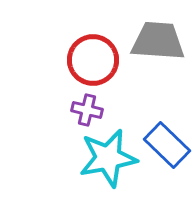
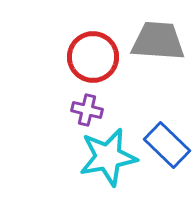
red circle: moved 3 px up
cyan star: moved 1 px up
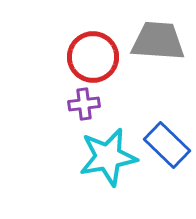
purple cross: moved 3 px left, 6 px up; rotated 20 degrees counterclockwise
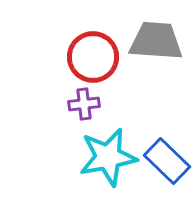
gray trapezoid: moved 2 px left
blue rectangle: moved 16 px down
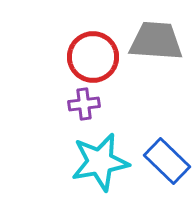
cyan star: moved 8 px left, 5 px down
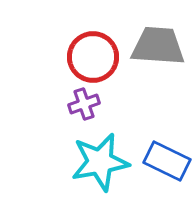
gray trapezoid: moved 2 px right, 5 px down
purple cross: rotated 12 degrees counterclockwise
blue rectangle: rotated 18 degrees counterclockwise
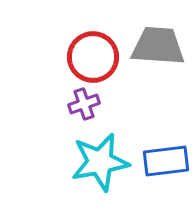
blue rectangle: moved 1 px left; rotated 33 degrees counterclockwise
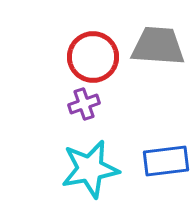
cyan star: moved 10 px left, 7 px down
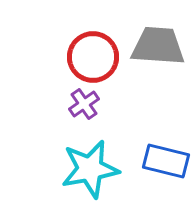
purple cross: rotated 16 degrees counterclockwise
blue rectangle: rotated 21 degrees clockwise
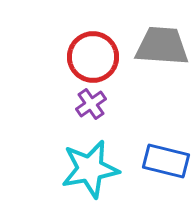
gray trapezoid: moved 4 px right
purple cross: moved 7 px right
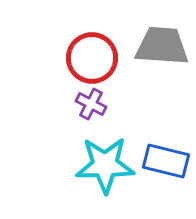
red circle: moved 1 px left, 1 px down
purple cross: rotated 28 degrees counterclockwise
cyan star: moved 15 px right, 4 px up; rotated 10 degrees clockwise
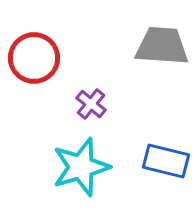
red circle: moved 58 px left
purple cross: rotated 12 degrees clockwise
cyan star: moved 24 px left, 2 px down; rotated 16 degrees counterclockwise
